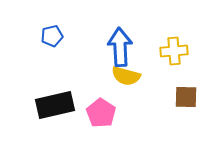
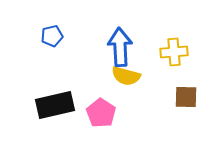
yellow cross: moved 1 px down
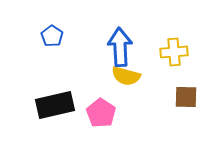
blue pentagon: rotated 25 degrees counterclockwise
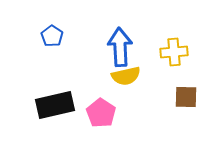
yellow semicircle: rotated 28 degrees counterclockwise
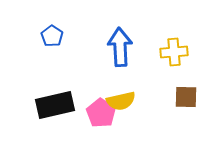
yellow semicircle: moved 5 px left, 25 px down
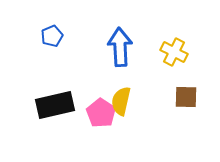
blue pentagon: rotated 15 degrees clockwise
yellow cross: rotated 32 degrees clockwise
yellow semicircle: rotated 116 degrees clockwise
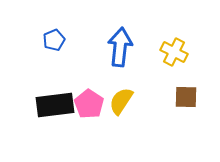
blue pentagon: moved 2 px right, 4 px down
blue arrow: rotated 9 degrees clockwise
yellow semicircle: rotated 20 degrees clockwise
black rectangle: rotated 6 degrees clockwise
pink pentagon: moved 12 px left, 9 px up
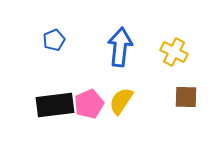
pink pentagon: rotated 16 degrees clockwise
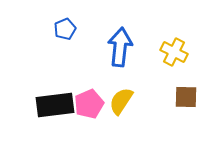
blue pentagon: moved 11 px right, 11 px up
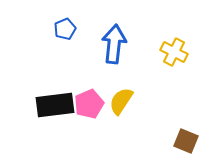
blue arrow: moved 6 px left, 3 px up
brown square: moved 44 px down; rotated 20 degrees clockwise
